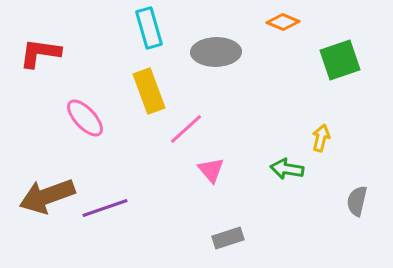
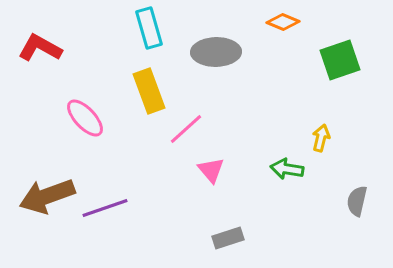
red L-shape: moved 5 px up; rotated 21 degrees clockwise
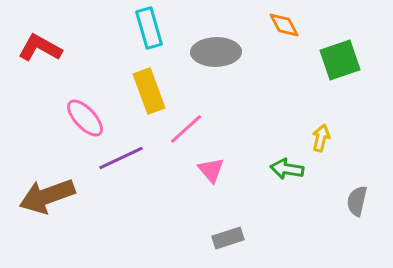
orange diamond: moved 1 px right, 3 px down; rotated 40 degrees clockwise
purple line: moved 16 px right, 50 px up; rotated 6 degrees counterclockwise
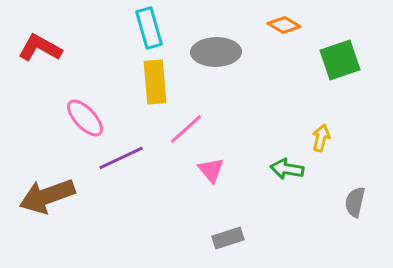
orange diamond: rotated 32 degrees counterclockwise
yellow rectangle: moved 6 px right, 9 px up; rotated 15 degrees clockwise
gray semicircle: moved 2 px left, 1 px down
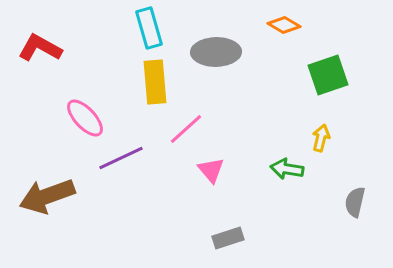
green square: moved 12 px left, 15 px down
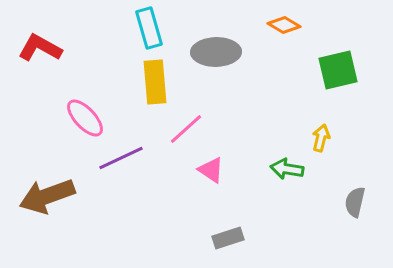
green square: moved 10 px right, 5 px up; rotated 6 degrees clockwise
pink triangle: rotated 16 degrees counterclockwise
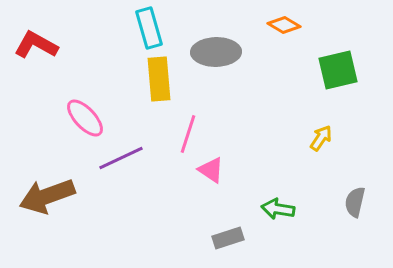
red L-shape: moved 4 px left, 3 px up
yellow rectangle: moved 4 px right, 3 px up
pink line: moved 2 px right, 5 px down; rotated 30 degrees counterclockwise
yellow arrow: rotated 20 degrees clockwise
green arrow: moved 9 px left, 40 px down
